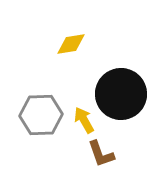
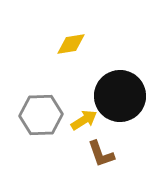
black circle: moved 1 px left, 2 px down
yellow arrow: rotated 88 degrees clockwise
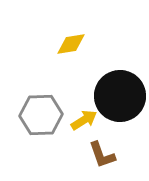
brown L-shape: moved 1 px right, 1 px down
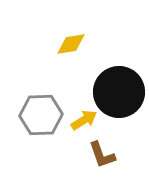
black circle: moved 1 px left, 4 px up
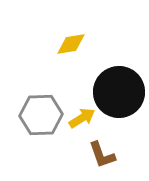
yellow arrow: moved 2 px left, 2 px up
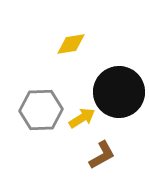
gray hexagon: moved 5 px up
brown L-shape: rotated 100 degrees counterclockwise
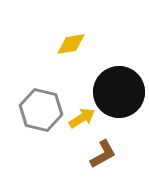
gray hexagon: rotated 15 degrees clockwise
brown L-shape: moved 1 px right, 1 px up
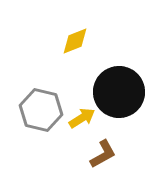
yellow diamond: moved 4 px right, 3 px up; rotated 12 degrees counterclockwise
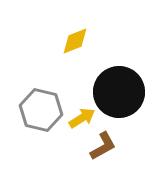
brown L-shape: moved 8 px up
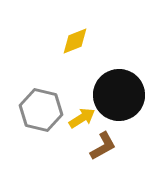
black circle: moved 3 px down
